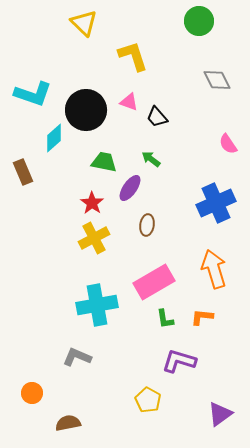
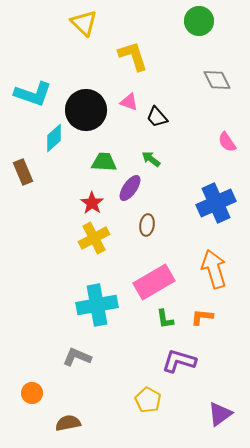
pink semicircle: moved 1 px left, 2 px up
green trapezoid: rotated 8 degrees counterclockwise
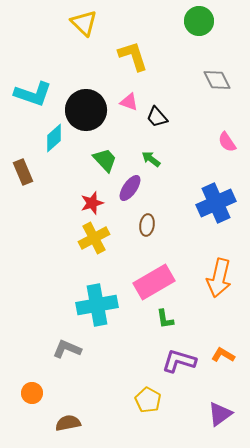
green trapezoid: moved 1 px right, 2 px up; rotated 44 degrees clockwise
red star: rotated 20 degrees clockwise
orange arrow: moved 5 px right, 9 px down; rotated 150 degrees counterclockwise
orange L-shape: moved 21 px right, 38 px down; rotated 25 degrees clockwise
gray L-shape: moved 10 px left, 8 px up
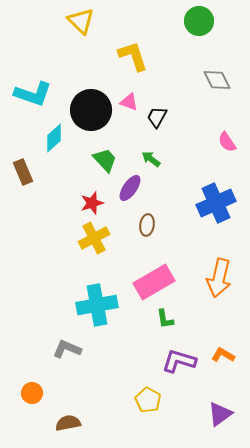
yellow triangle: moved 3 px left, 2 px up
black circle: moved 5 px right
black trapezoid: rotated 70 degrees clockwise
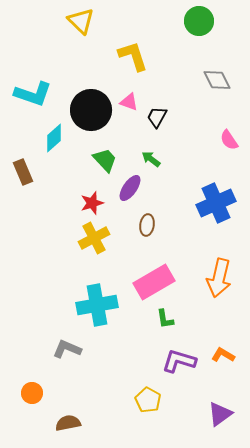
pink semicircle: moved 2 px right, 2 px up
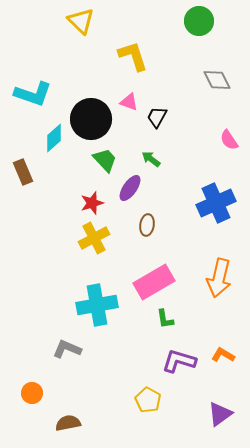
black circle: moved 9 px down
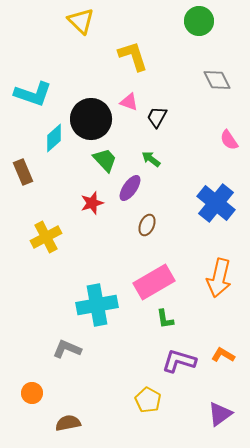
blue cross: rotated 27 degrees counterclockwise
brown ellipse: rotated 15 degrees clockwise
yellow cross: moved 48 px left, 1 px up
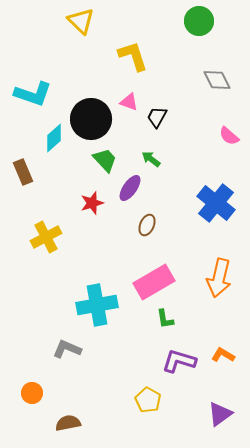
pink semicircle: moved 4 px up; rotated 15 degrees counterclockwise
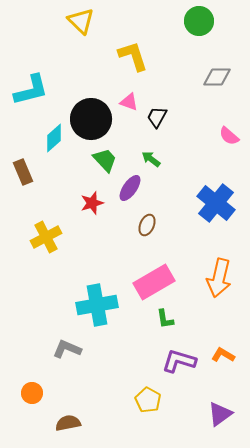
gray diamond: moved 3 px up; rotated 64 degrees counterclockwise
cyan L-shape: moved 2 px left, 4 px up; rotated 33 degrees counterclockwise
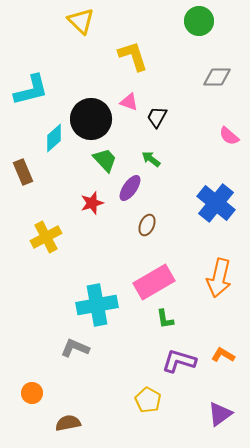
gray L-shape: moved 8 px right, 1 px up
